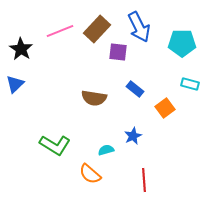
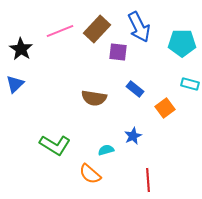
red line: moved 4 px right
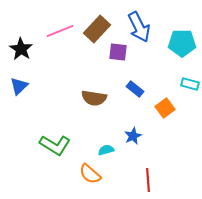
blue triangle: moved 4 px right, 2 px down
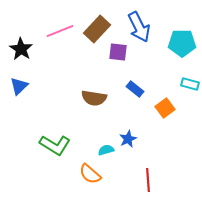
blue star: moved 5 px left, 3 px down
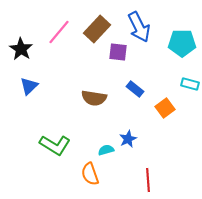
pink line: moved 1 px left, 1 px down; rotated 28 degrees counterclockwise
blue triangle: moved 10 px right
orange semicircle: rotated 30 degrees clockwise
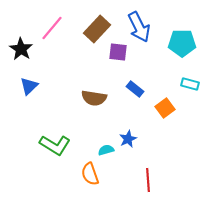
pink line: moved 7 px left, 4 px up
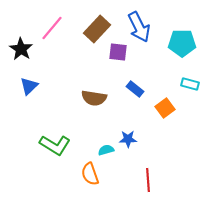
blue star: rotated 24 degrees clockwise
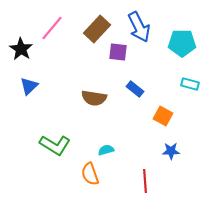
orange square: moved 2 px left, 8 px down; rotated 24 degrees counterclockwise
blue star: moved 43 px right, 12 px down
red line: moved 3 px left, 1 px down
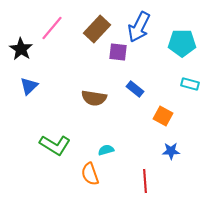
blue arrow: rotated 52 degrees clockwise
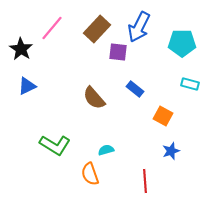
blue triangle: moved 2 px left; rotated 18 degrees clockwise
brown semicircle: rotated 40 degrees clockwise
blue star: rotated 18 degrees counterclockwise
